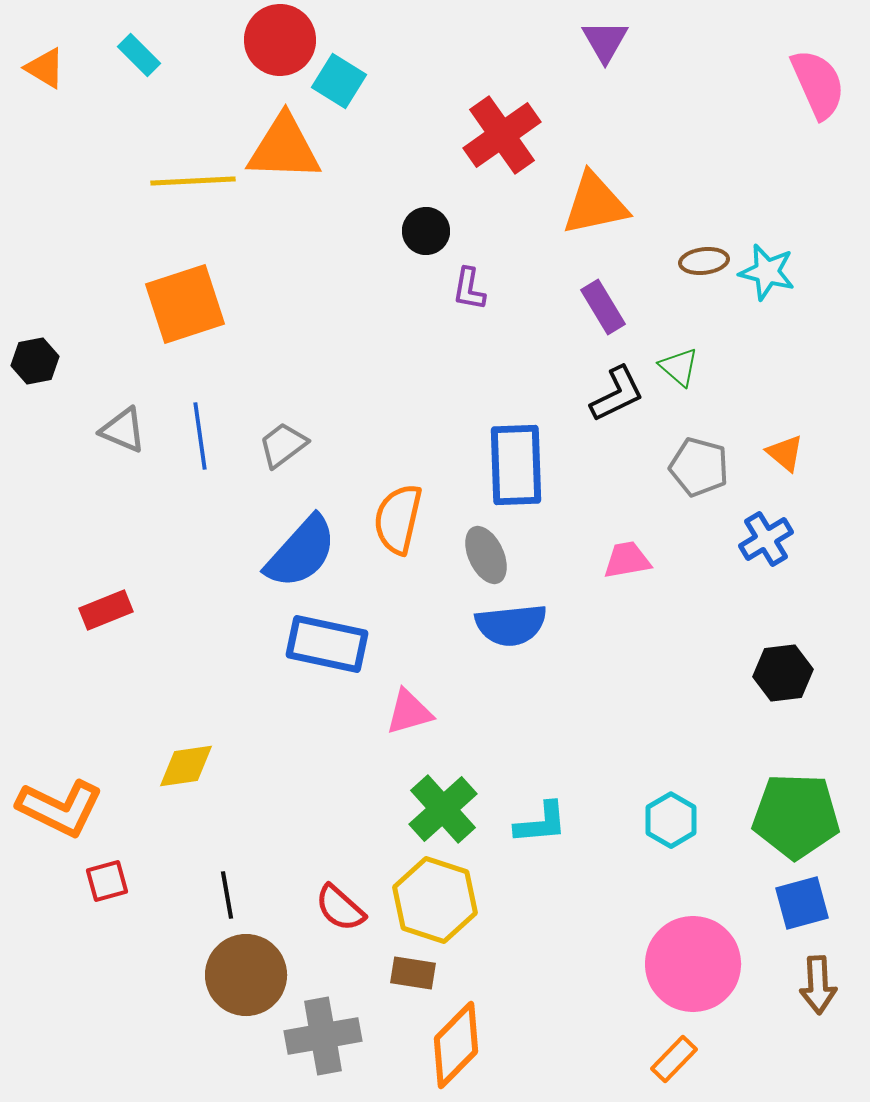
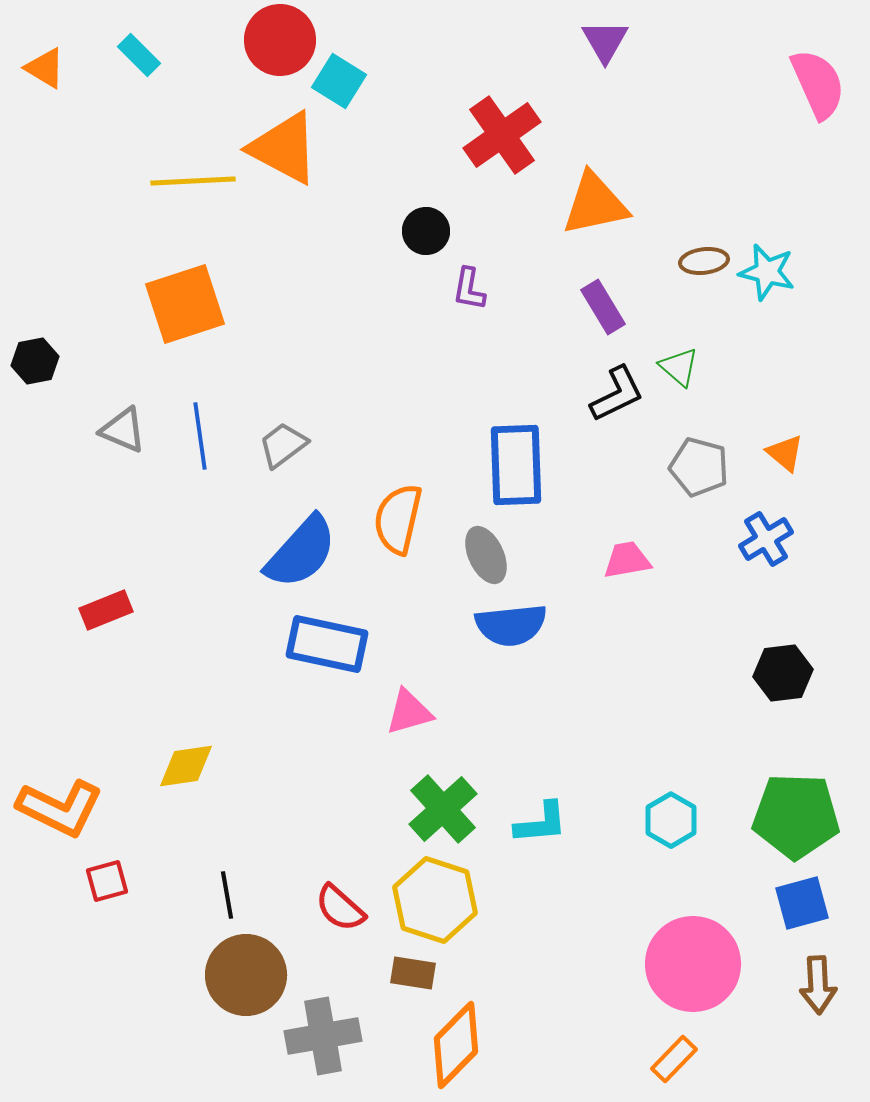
orange triangle at (284, 148): rotated 26 degrees clockwise
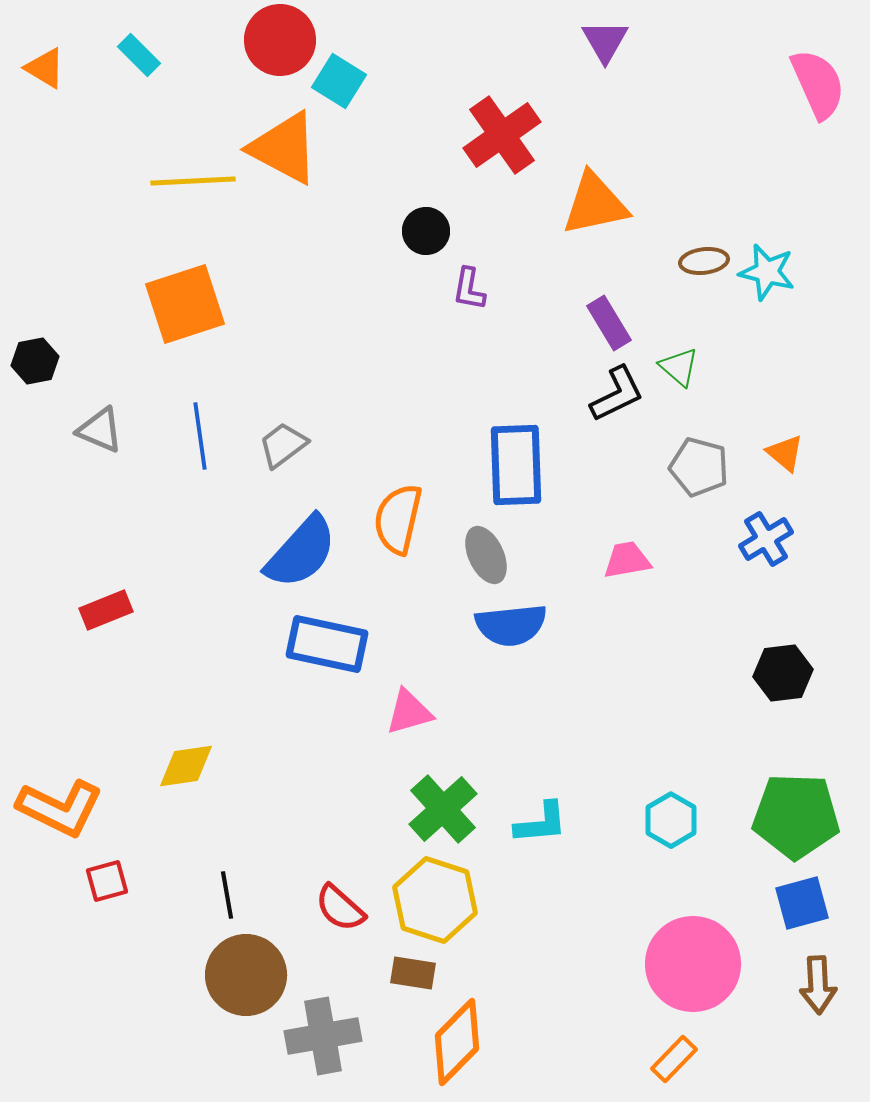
purple rectangle at (603, 307): moved 6 px right, 16 px down
gray triangle at (123, 430): moved 23 px left
orange diamond at (456, 1045): moved 1 px right, 3 px up
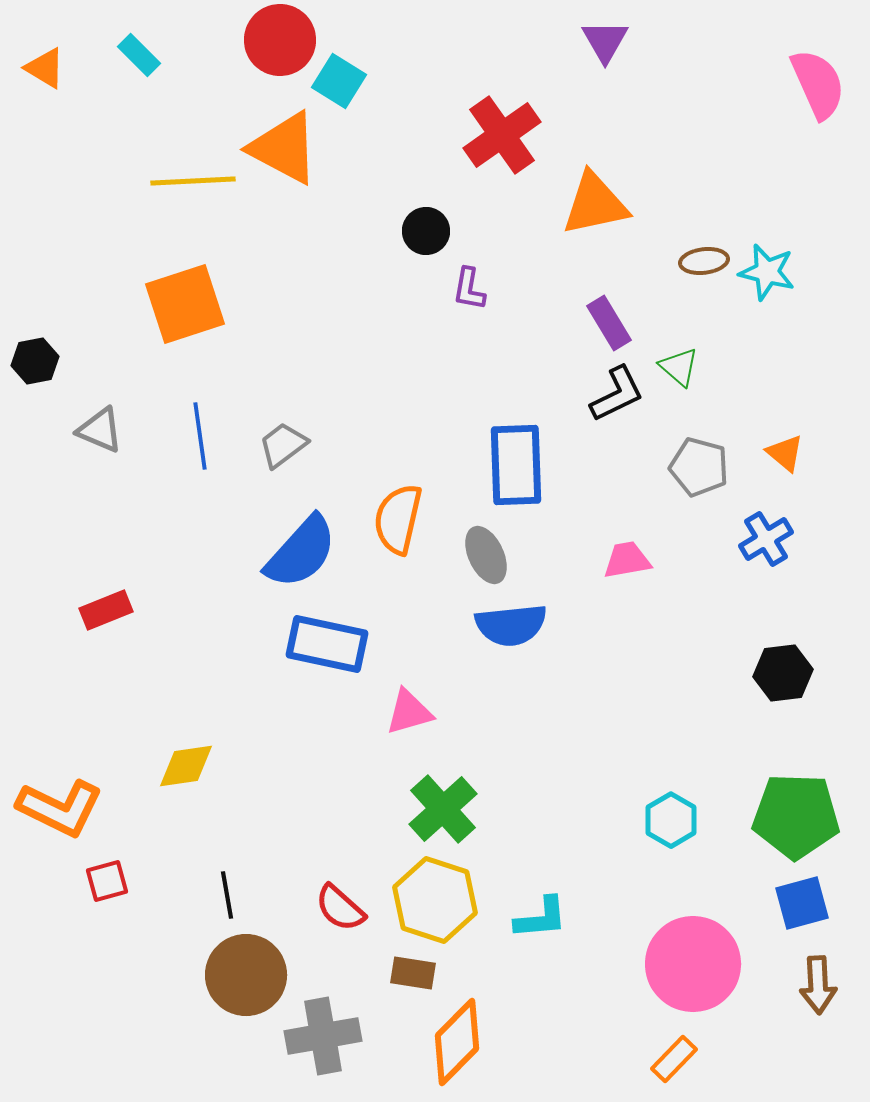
cyan L-shape at (541, 823): moved 95 px down
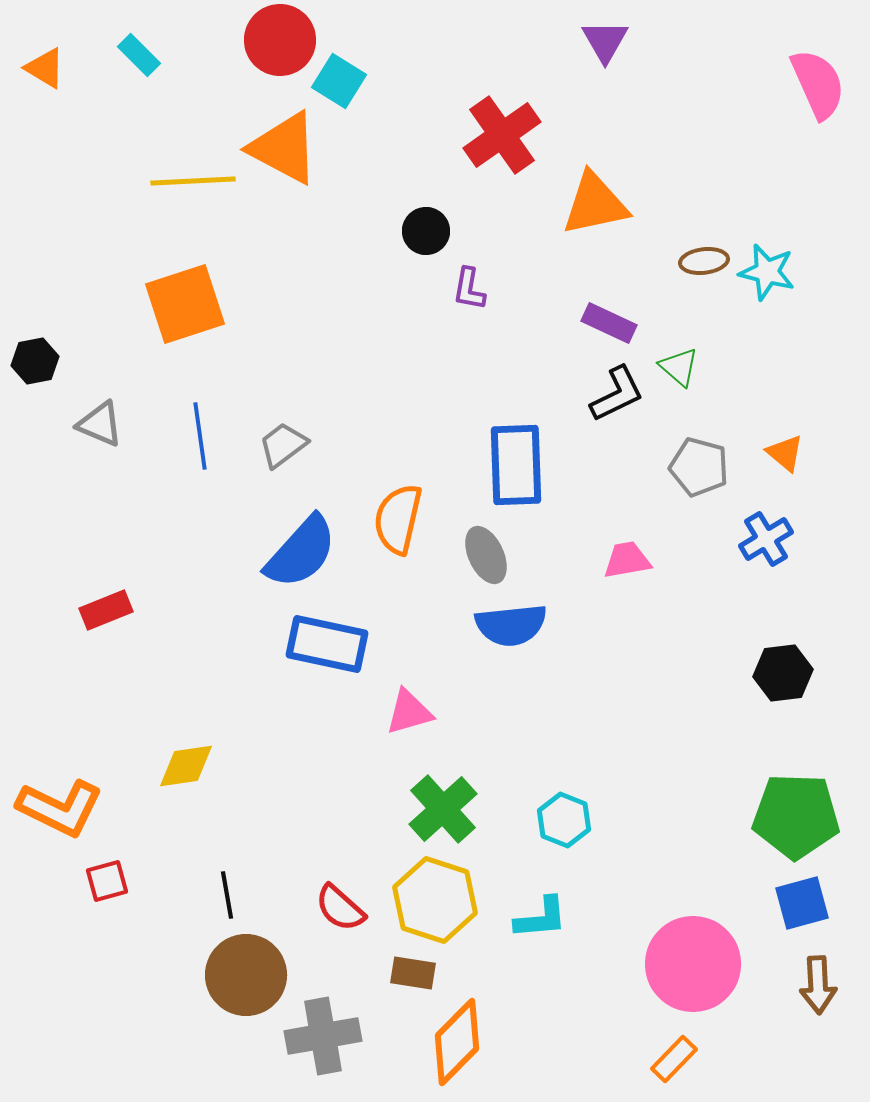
purple rectangle at (609, 323): rotated 34 degrees counterclockwise
gray triangle at (100, 430): moved 6 px up
cyan hexagon at (671, 820): moved 107 px left; rotated 8 degrees counterclockwise
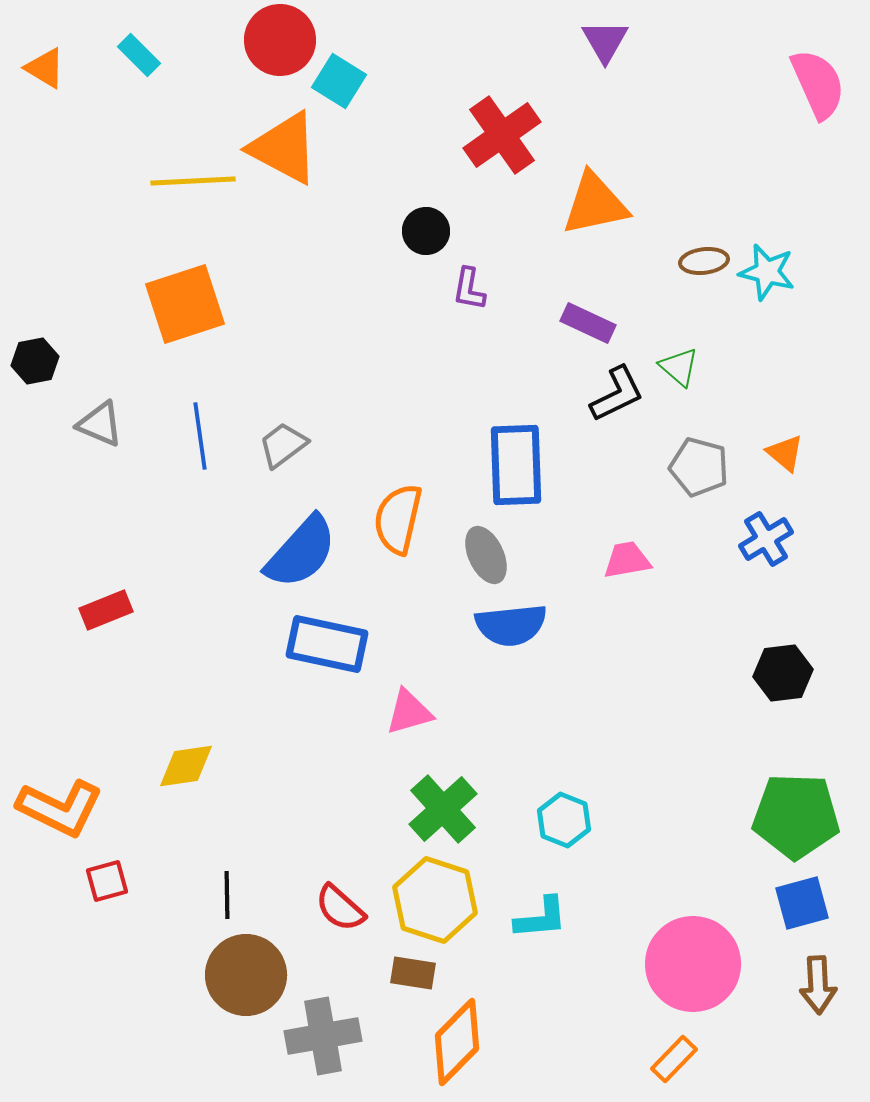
purple rectangle at (609, 323): moved 21 px left
black line at (227, 895): rotated 9 degrees clockwise
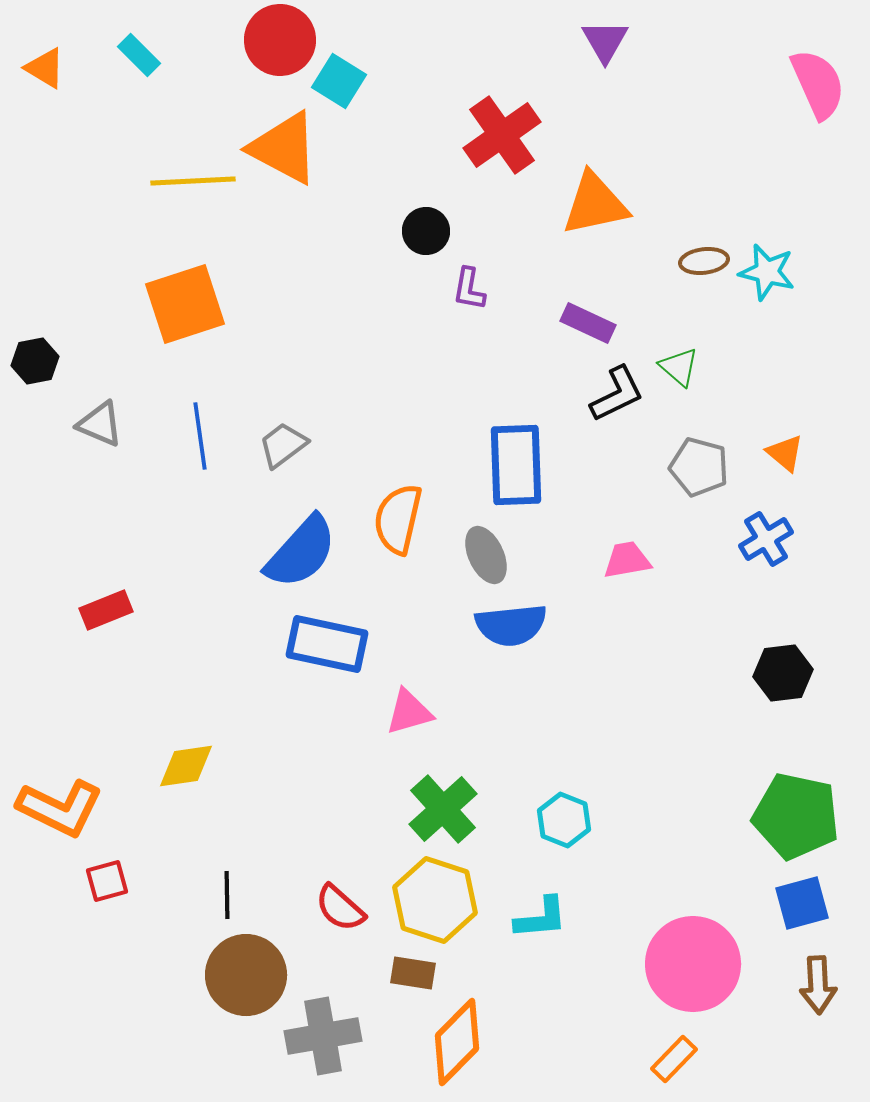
green pentagon at (796, 816): rotated 10 degrees clockwise
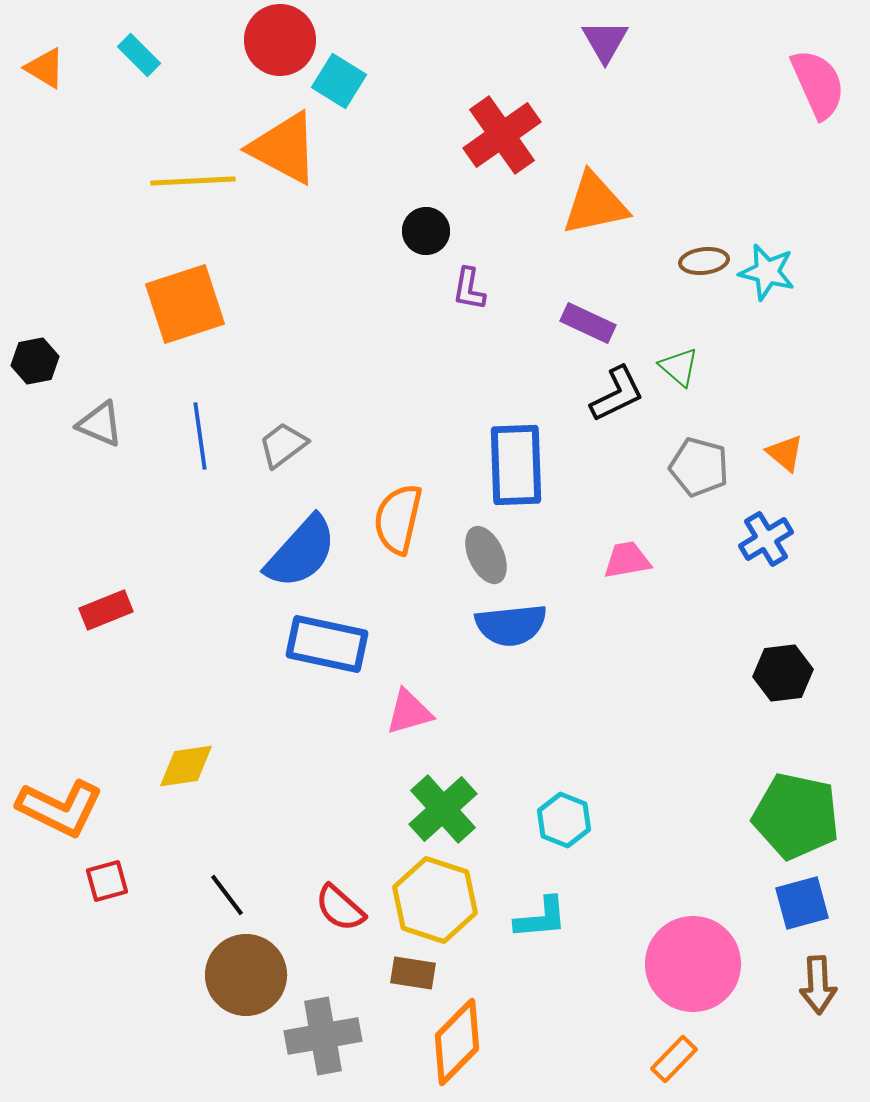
black line at (227, 895): rotated 36 degrees counterclockwise
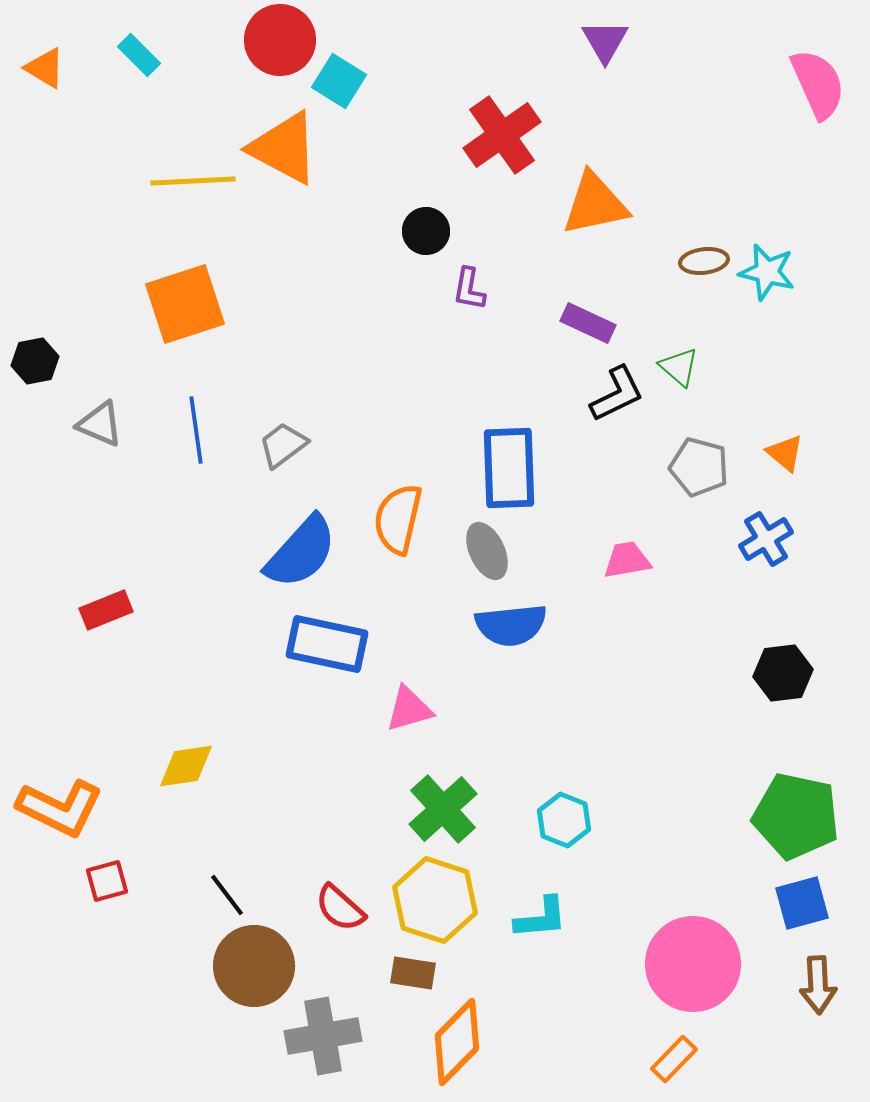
blue line at (200, 436): moved 4 px left, 6 px up
blue rectangle at (516, 465): moved 7 px left, 3 px down
gray ellipse at (486, 555): moved 1 px right, 4 px up
pink triangle at (409, 712): moved 3 px up
brown circle at (246, 975): moved 8 px right, 9 px up
